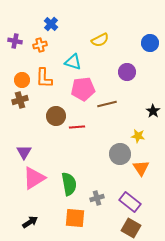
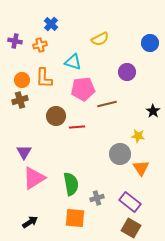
yellow semicircle: moved 1 px up
green semicircle: moved 2 px right
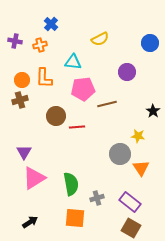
cyan triangle: rotated 12 degrees counterclockwise
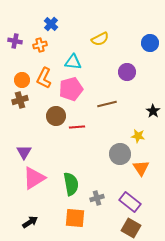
orange L-shape: rotated 25 degrees clockwise
pink pentagon: moved 12 px left; rotated 10 degrees counterclockwise
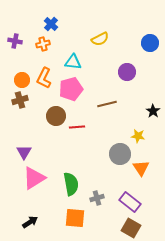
orange cross: moved 3 px right, 1 px up
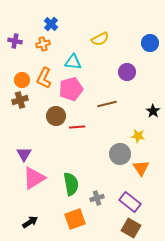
purple triangle: moved 2 px down
orange square: moved 1 px down; rotated 25 degrees counterclockwise
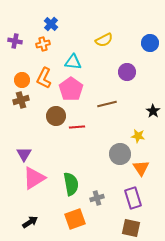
yellow semicircle: moved 4 px right, 1 px down
pink pentagon: rotated 20 degrees counterclockwise
brown cross: moved 1 px right
purple rectangle: moved 3 px right, 4 px up; rotated 35 degrees clockwise
brown square: rotated 18 degrees counterclockwise
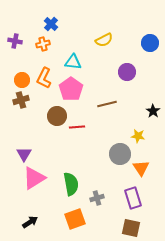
brown circle: moved 1 px right
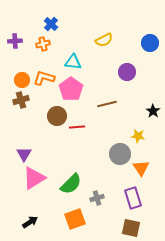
purple cross: rotated 16 degrees counterclockwise
orange L-shape: rotated 80 degrees clockwise
green semicircle: rotated 55 degrees clockwise
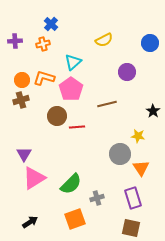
cyan triangle: rotated 48 degrees counterclockwise
